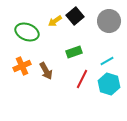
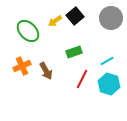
gray circle: moved 2 px right, 3 px up
green ellipse: moved 1 px right, 1 px up; rotated 25 degrees clockwise
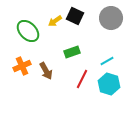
black square: rotated 24 degrees counterclockwise
green rectangle: moved 2 px left
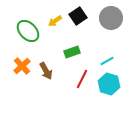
black square: moved 3 px right; rotated 30 degrees clockwise
orange cross: rotated 18 degrees counterclockwise
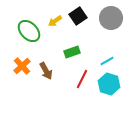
green ellipse: moved 1 px right
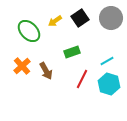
black square: moved 2 px right, 2 px down
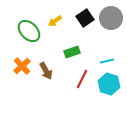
black square: moved 5 px right
cyan line: rotated 16 degrees clockwise
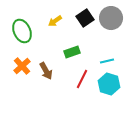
green ellipse: moved 7 px left; rotated 20 degrees clockwise
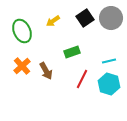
yellow arrow: moved 2 px left
cyan line: moved 2 px right
